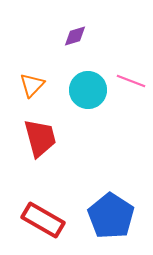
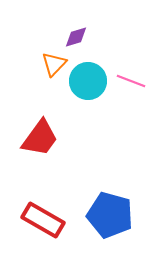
purple diamond: moved 1 px right, 1 px down
orange triangle: moved 22 px right, 21 px up
cyan circle: moved 9 px up
red trapezoid: rotated 51 degrees clockwise
blue pentagon: moved 1 px left, 1 px up; rotated 18 degrees counterclockwise
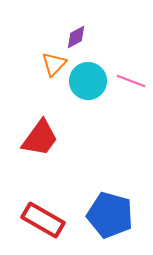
purple diamond: rotated 10 degrees counterclockwise
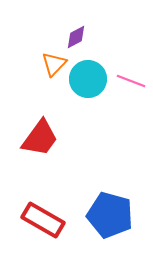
cyan circle: moved 2 px up
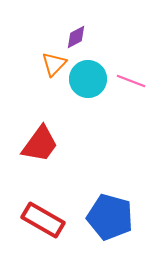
red trapezoid: moved 6 px down
blue pentagon: moved 2 px down
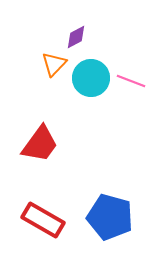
cyan circle: moved 3 px right, 1 px up
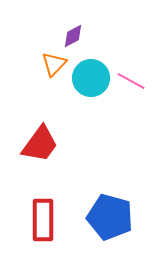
purple diamond: moved 3 px left, 1 px up
pink line: rotated 8 degrees clockwise
red rectangle: rotated 60 degrees clockwise
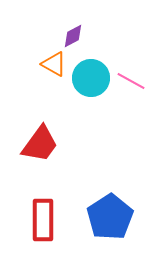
orange triangle: rotated 44 degrees counterclockwise
blue pentagon: rotated 24 degrees clockwise
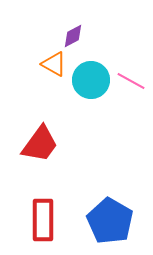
cyan circle: moved 2 px down
blue pentagon: moved 4 px down; rotated 9 degrees counterclockwise
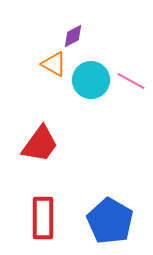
red rectangle: moved 2 px up
